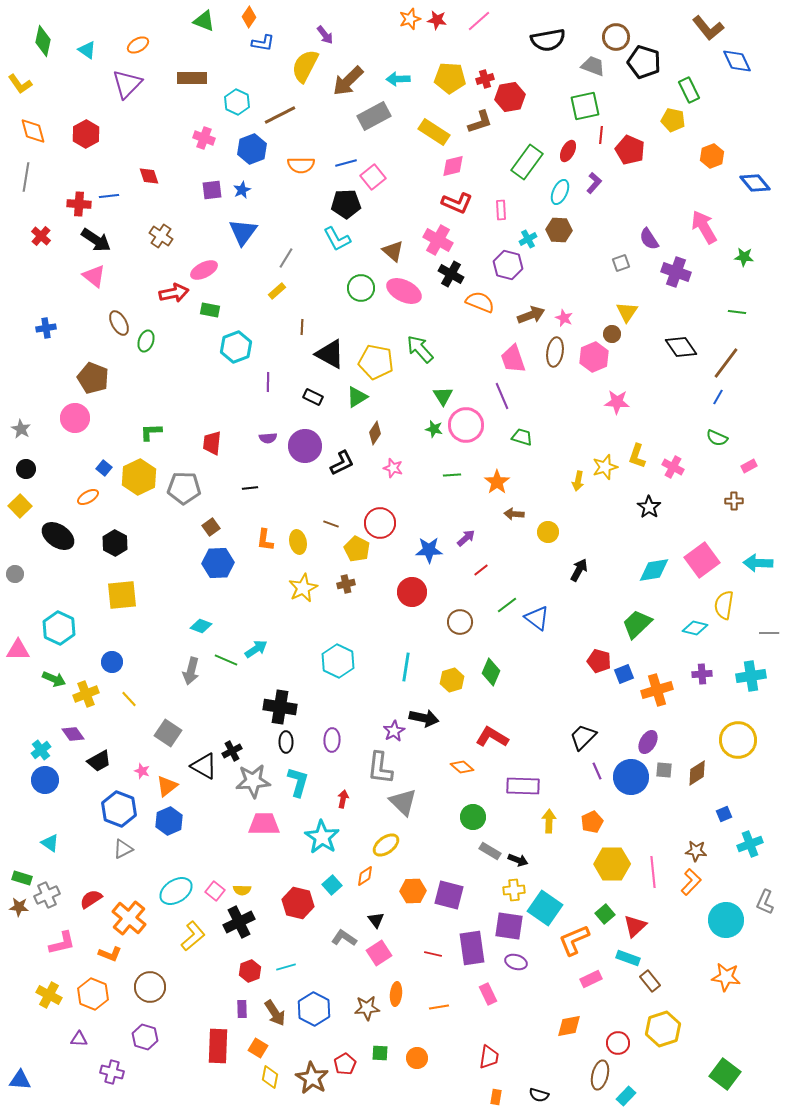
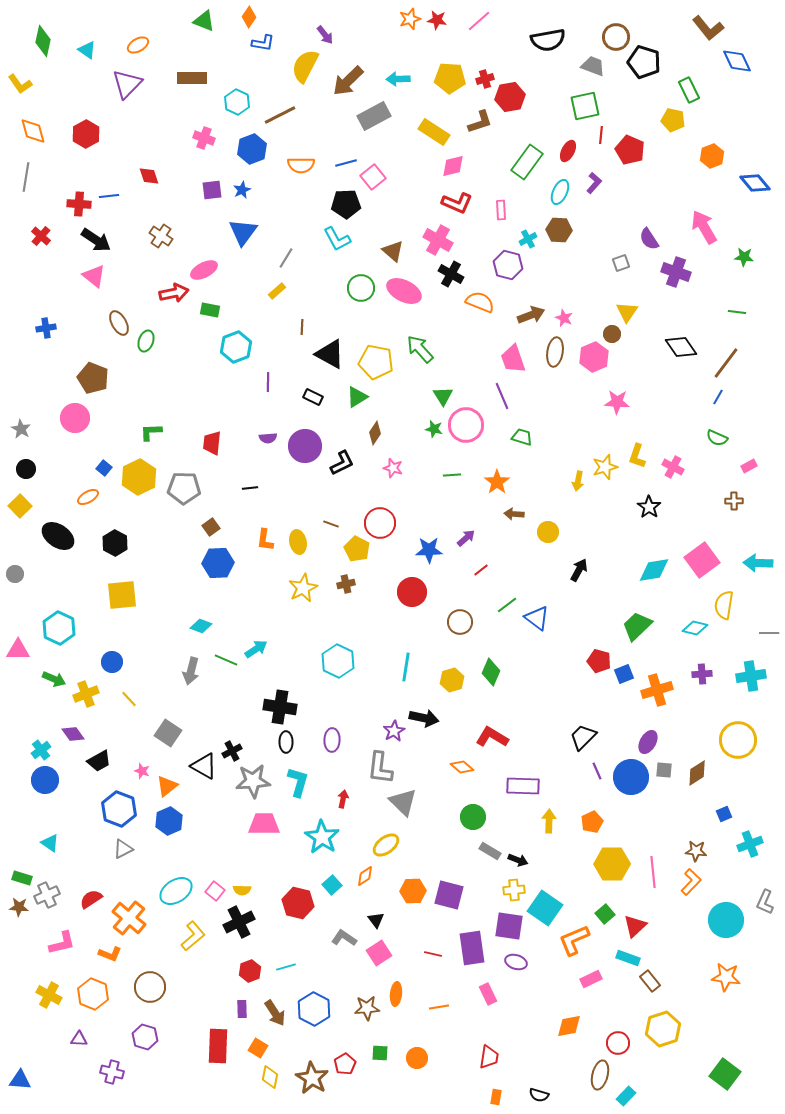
green trapezoid at (637, 624): moved 2 px down
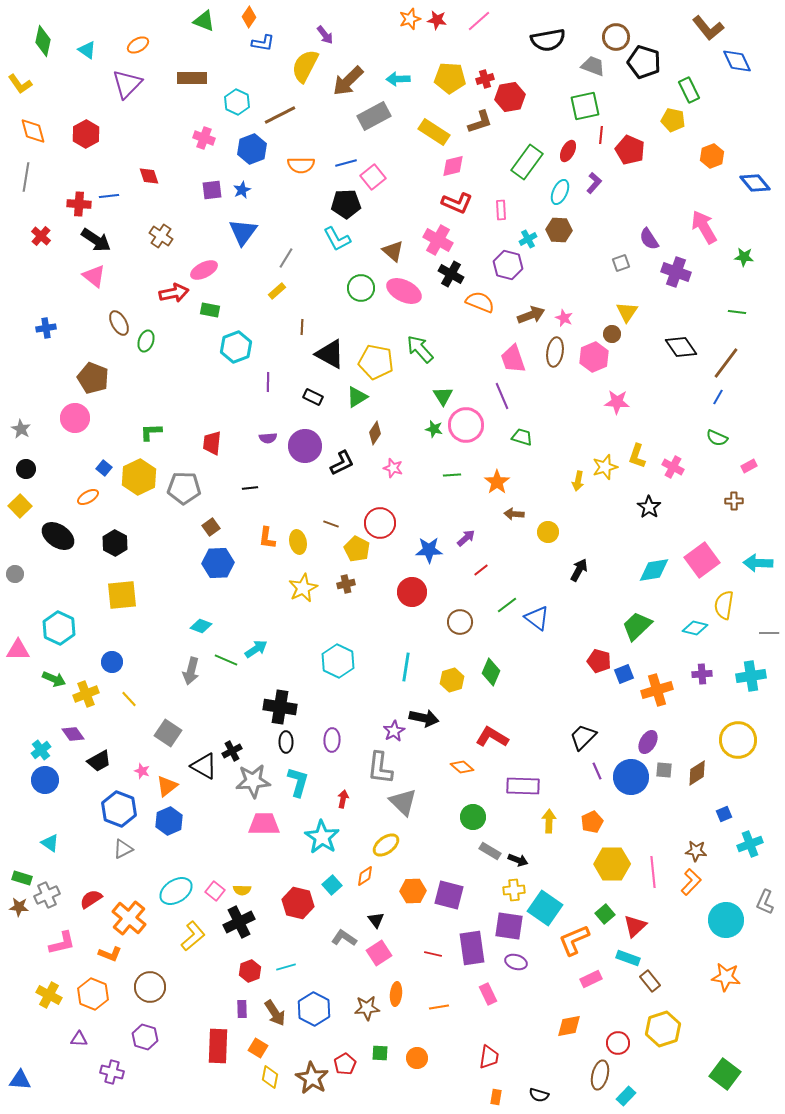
orange L-shape at (265, 540): moved 2 px right, 2 px up
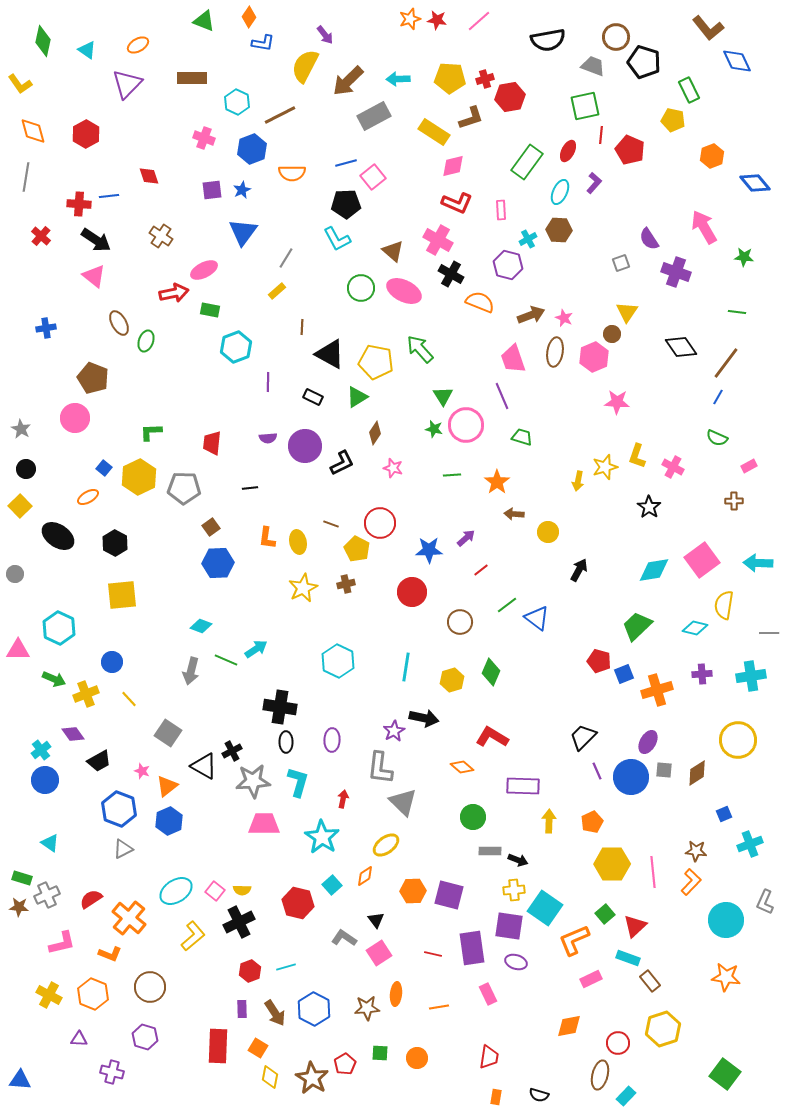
brown L-shape at (480, 122): moved 9 px left, 4 px up
orange semicircle at (301, 165): moved 9 px left, 8 px down
gray rectangle at (490, 851): rotated 30 degrees counterclockwise
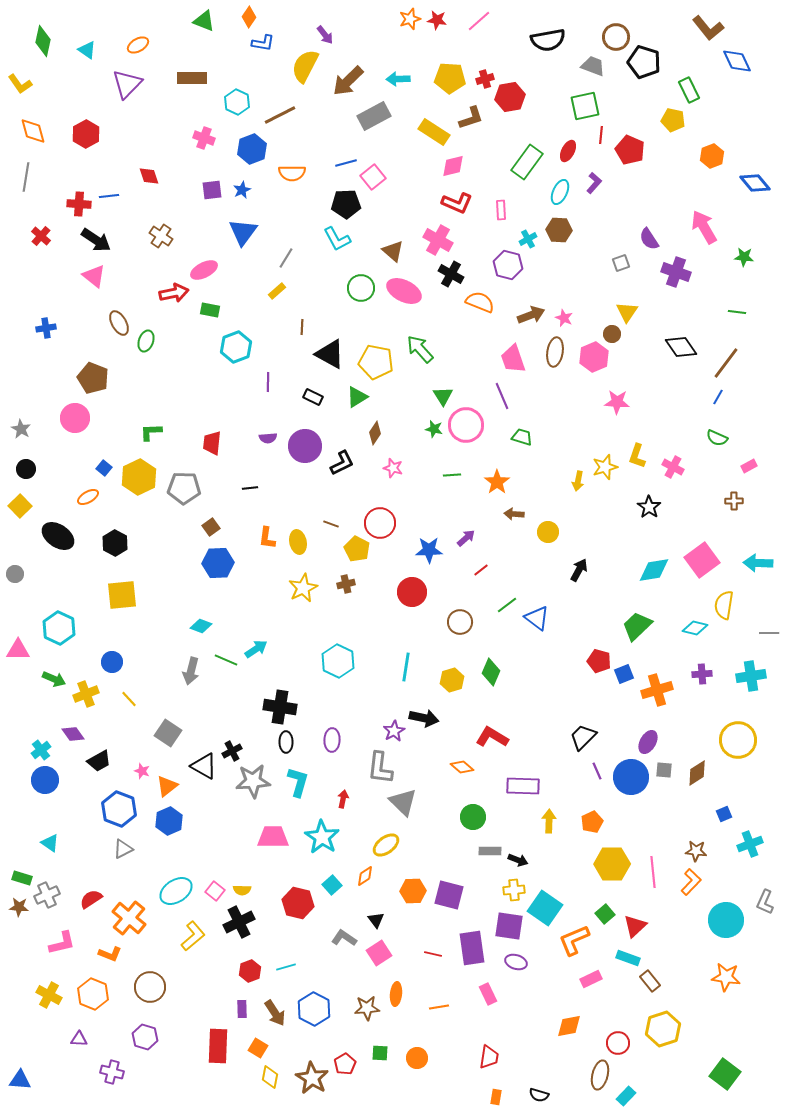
pink trapezoid at (264, 824): moved 9 px right, 13 px down
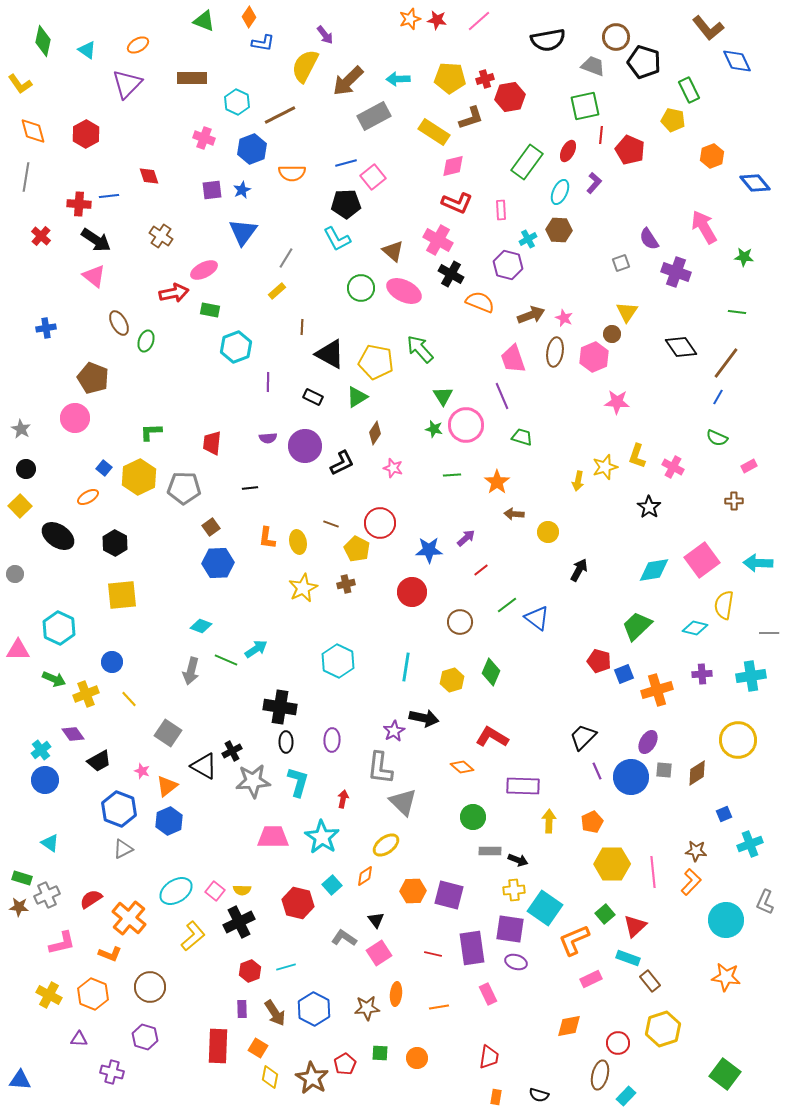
purple square at (509, 926): moved 1 px right, 3 px down
